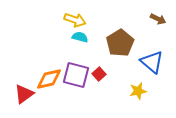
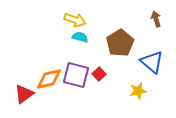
brown arrow: moved 2 px left; rotated 133 degrees counterclockwise
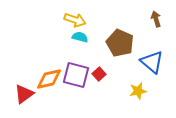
brown pentagon: rotated 16 degrees counterclockwise
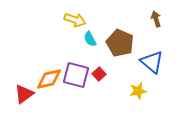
cyan semicircle: moved 10 px right, 2 px down; rotated 133 degrees counterclockwise
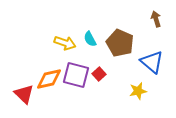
yellow arrow: moved 10 px left, 23 px down
red triangle: rotated 40 degrees counterclockwise
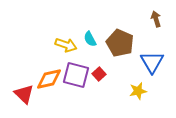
yellow arrow: moved 1 px right, 2 px down
blue triangle: rotated 20 degrees clockwise
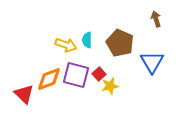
cyan semicircle: moved 3 px left, 1 px down; rotated 28 degrees clockwise
orange diamond: rotated 8 degrees counterclockwise
yellow star: moved 28 px left, 5 px up
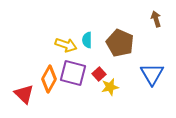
blue triangle: moved 12 px down
purple square: moved 3 px left, 2 px up
orange diamond: rotated 40 degrees counterclockwise
yellow star: moved 1 px down
